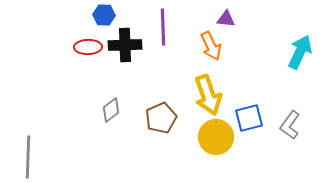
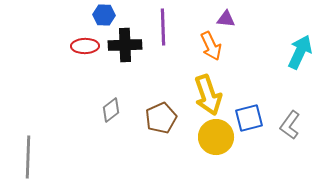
red ellipse: moved 3 px left, 1 px up
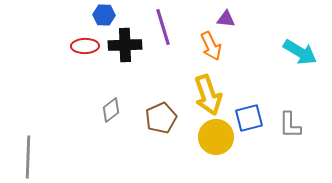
purple line: rotated 15 degrees counterclockwise
cyan arrow: rotated 96 degrees clockwise
gray L-shape: rotated 36 degrees counterclockwise
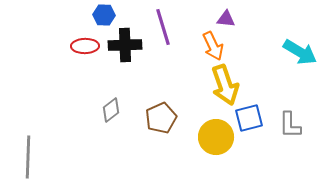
orange arrow: moved 2 px right
yellow arrow: moved 17 px right, 10 px up
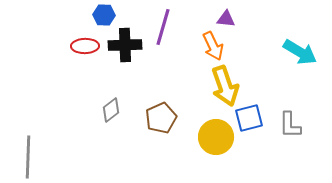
purple line: rotated 33 degrees clockwise
yellow arrow: moved 1 px down
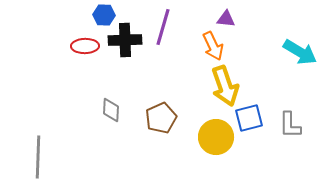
black cross: moved 5 px up
gray diamond: rotated 50 degrees counterclockwise
gray line: moved 10 px right
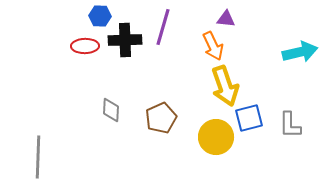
blue hexagon: moved 4 px left, 1 px down
cyan arrow: rotated 44 degrees counterclockwise
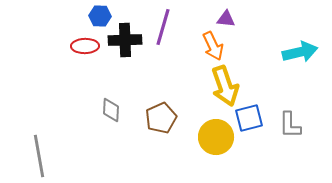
gray line: moved 1 px right, 1 px up; rotated 12 degrees counterclockwise
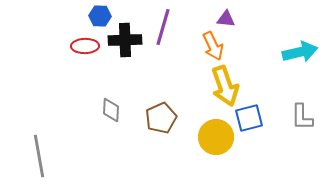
gray L-shape: moved 12 px right, 8 px up
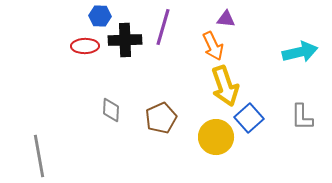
blue square: rotated 28 degrees counterclockwise
